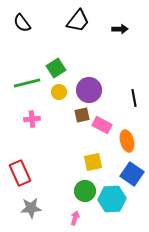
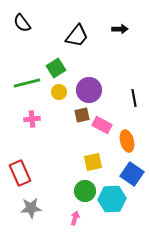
black trapezoid: moved 1 px left, 15 px down
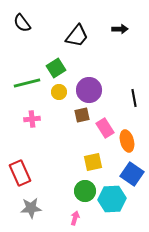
pink rectangle: moved 3 px right, 3 px down; rotated 30 degrees clockwise
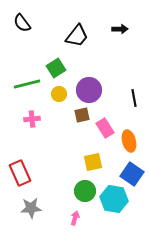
green line: moved 1 px down
yellow circle: moved 2 px down
orange ellipse: moved 2 px right
cyan hexagon: moved 2 px right; rotated 12 degrees clockwise
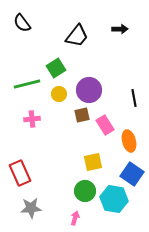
pink rectangle: moved 3 px up
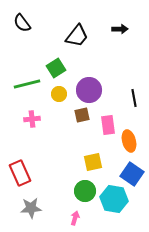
pink rectangle: moved 3 px right; rotated 24 degrees clockwise
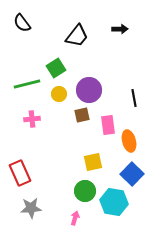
blue square: rotated 10 degrees clockwise
cyan hexagon: moved 3 px down
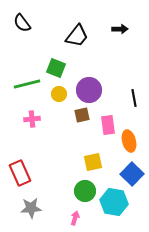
green square: rotated 36 degrees counterclockwise
